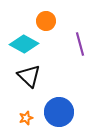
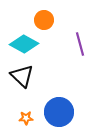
orange circle: moved 2 px left, 1 px up
black triangle: moved 7 px left
orange star: rotated 16 degrees clockwise
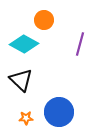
purple line: rotated 30 degrees clockwise
black triangle: moved 1 px left, 4 px down
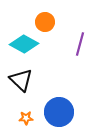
orange circle: moved 1 px right, 2 px down
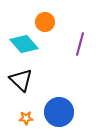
cyan diamond: rotated 20 degrees clockwise
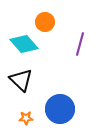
blue circle: moved 1 px right, 3 px up
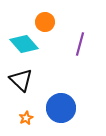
blue circle: moved 1 px right, 1 px up
orange star: rotated 24 degrees counterclockwise
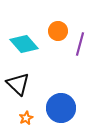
orange circle: moved 13 px right, 9 px down
black triangle: moved 3 px left, 4 px down
